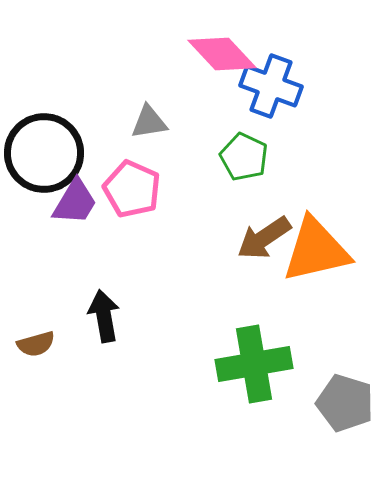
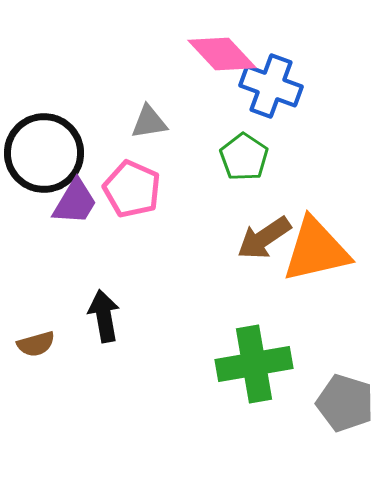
green pentagon: rotated 9 degrees clockwise
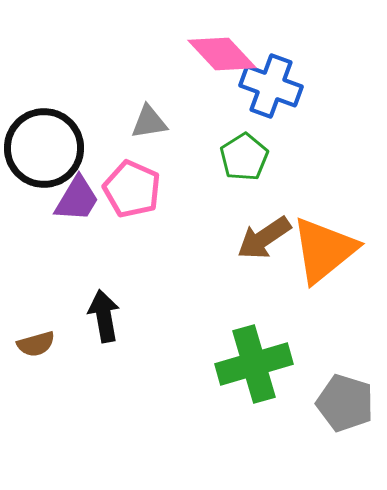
black circle: moved 5 px up
green pentagon: rotated 6 degrees clockwise
purple trapezoid: moved 2 px right, 3 px up
orange triangle: moved 8 px right; rotated 26 degrees counterclockwise
green cross: rotated 6 degrees counterclockwise
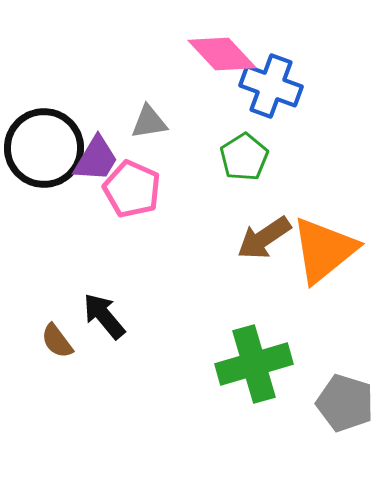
purple trapezoid: moved 19 px right, 40 px up
black arrow: rotated 30 degrees counterclockwise
brown semicircle: moved 21 px right, 3 px up; rotated 69 degrees clockwise
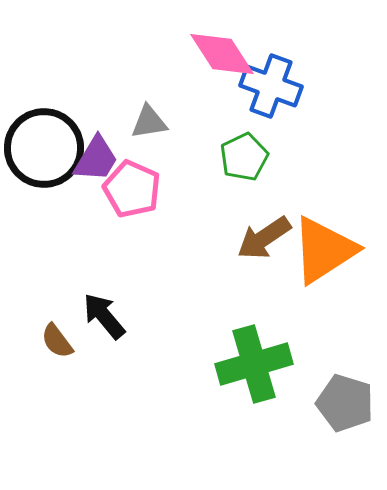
pink diamond: rotated 10 degrees clockwise
green pentagon: rotated 6 degrees clockwise
orange triangle: rotated 6 degrees clockwise
